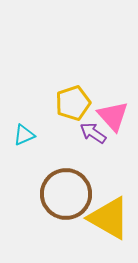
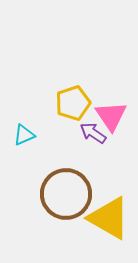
pink triangle: moved 2 px left; rotated 8 degrees clockwise
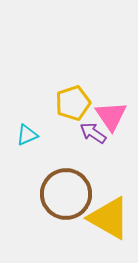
cyan triangle: moved 3 px right
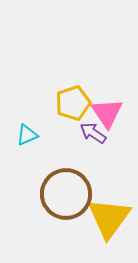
pink triangle: moved 4 px left, 3 px up
yellow triangle: rotated 36 degrees clockwise
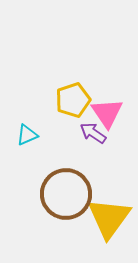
yellow pentagon: moved 3 px up
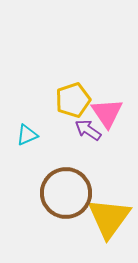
purple arrow: moved 5 px left, 3 px up
brown circle: moved 1 px up
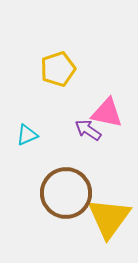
yellow pentagon: moved 15 px left, 31 px up
pink triangle: rotated 44 degrees counterclockwise
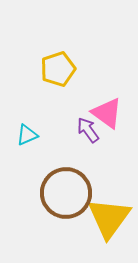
pink triangle: rotated 24 degrees clockwise
purple arrow: rotated 20 degrees clockwise
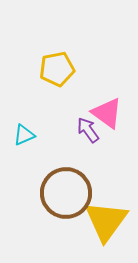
yellow pentagon: moved 1 px left; rotated 8 degrees clockwise
cyan triangle: moved 3 px left
yellow triangle: moved 3 px left, 3 px down
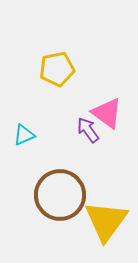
brown circle: moved 6 px left, 2 px down
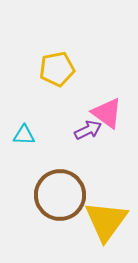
purple arrow: rotated 100 degrees clockwise
cyan triangle: rotated 25 degrees clockwise
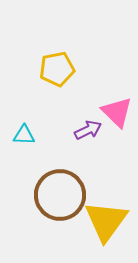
pink triangle: moved 10 px right, 1 px up; rotated 8 degrees clockwise
